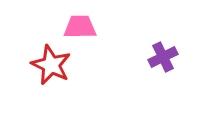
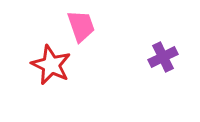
pink trapezoid: moved 1 px right, 1 px up; rotated 72 degrees clockwise
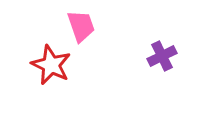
purple cross: moved 1 px left, 1 px up
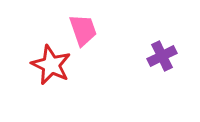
pink trapezoid: moved 2 px right, 4 px down
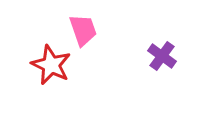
purple cross: rotated 28 degrees counterclockwise
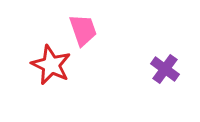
purple cross: moved 3 px right, 13 px down
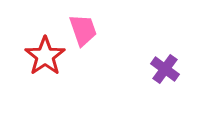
red star: moved 6 px left, 9 px up; rotated 12 degrees clockwise
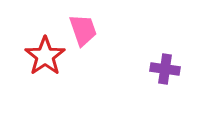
purple cross: rotated 28 degrees counterclockwise
